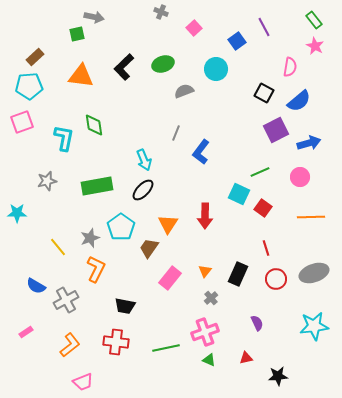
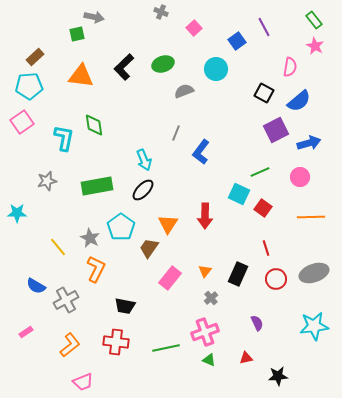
pink square at (22, 122): rotated 15 degrees counterclockwise
gray star at (90, 238): rotated 24 degrees counterclockwise
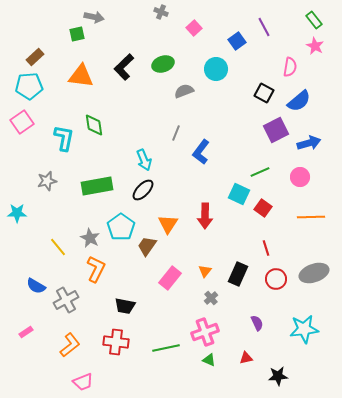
brown trapezoid at (149, 248): moved 2 px left, 2 px up
cyan star at (314, 326): moved 10 px left, 3 px down
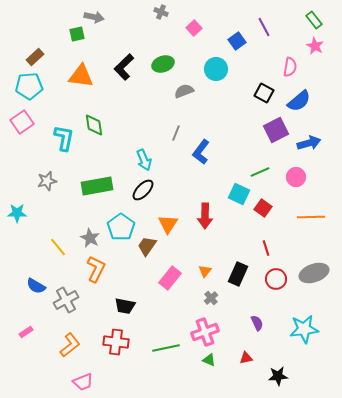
pink circle at (300, 177): moved 4 px left
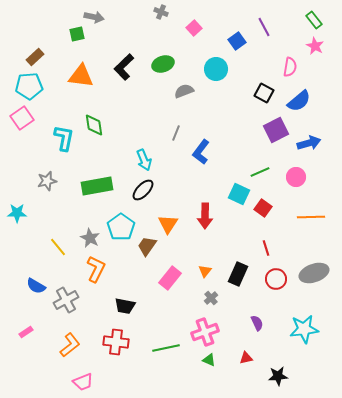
pink square at (22, 122): moved 4 px up
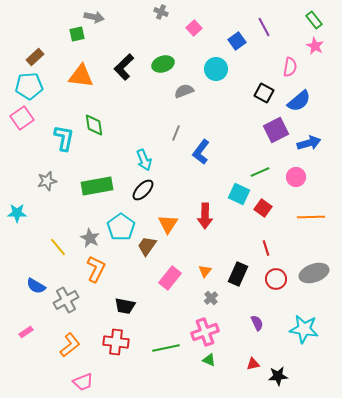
cyan star at (304, 329): rotated 16 degrees clockwise
red triangle at (246, 358): moved 7 px right, 6 px down
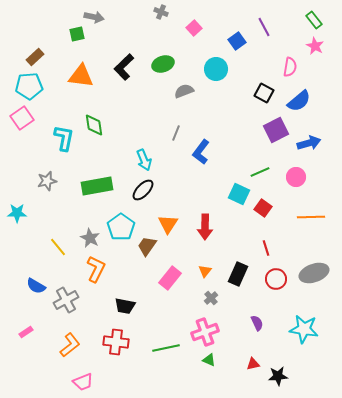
red arrow at (205, 216): moved 11 px down
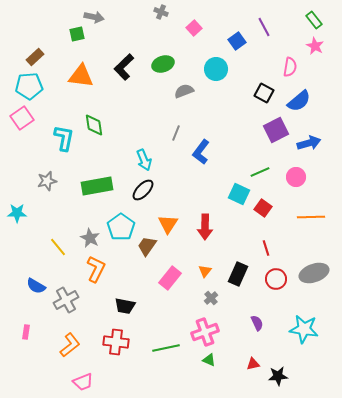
pink rectangle at (26, 332): rotated 48 degrees counterclockwise
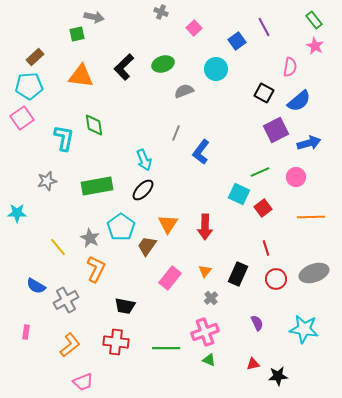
red square at (263, 208): rotated 18 degrees clockwise
green line at (166, 348): rotated 12 degrees clockwise
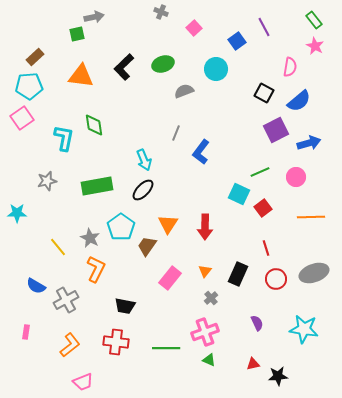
gray arrow at (94, 17): rotated 24 degrees counterclockwise
